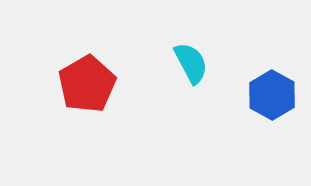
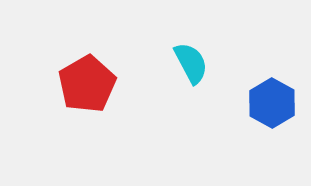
blue hexagon: moved 8 px down
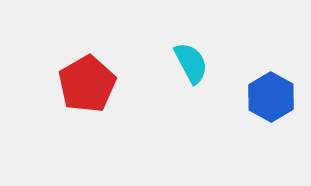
blue hexagon: moved 1 px left, 6 px up
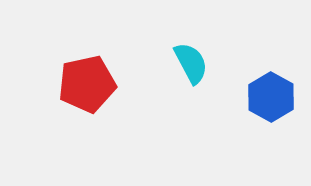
red pentagon: rotated 18 degrees clockwise
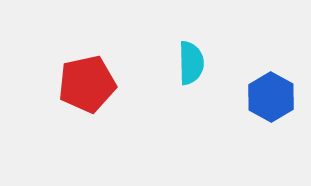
cyan semicircle: rotated 27 degrees clockwise
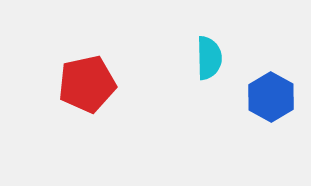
cyan semicircle: moved 18 px right, 5 px up
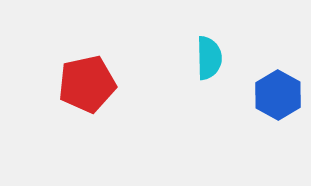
blue hexagon: moved 7 px right, 2 px up
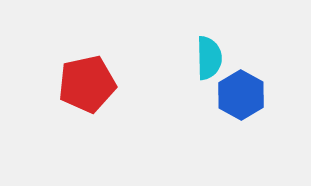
blue hexagon: moved 37 px left
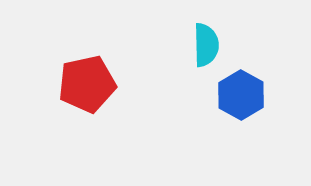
cyan semicircle: moved 3 px left, 13 px up
